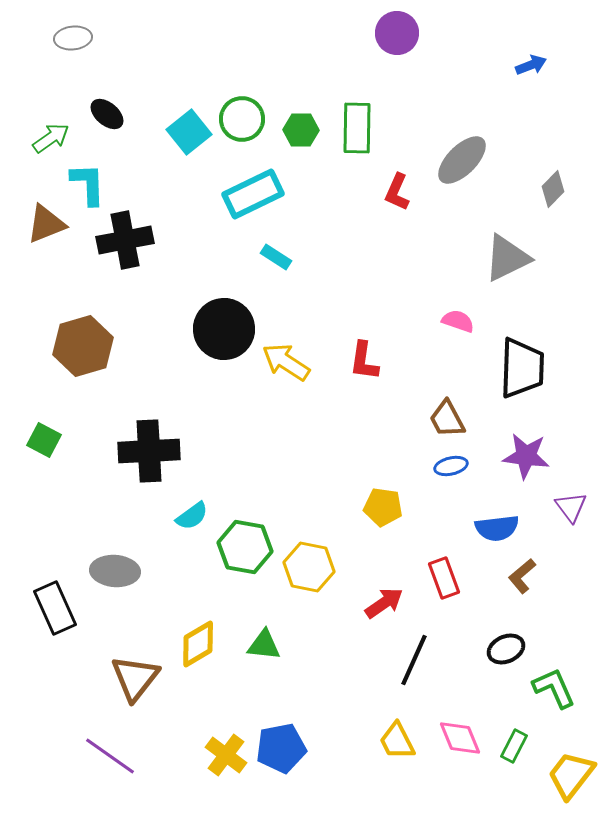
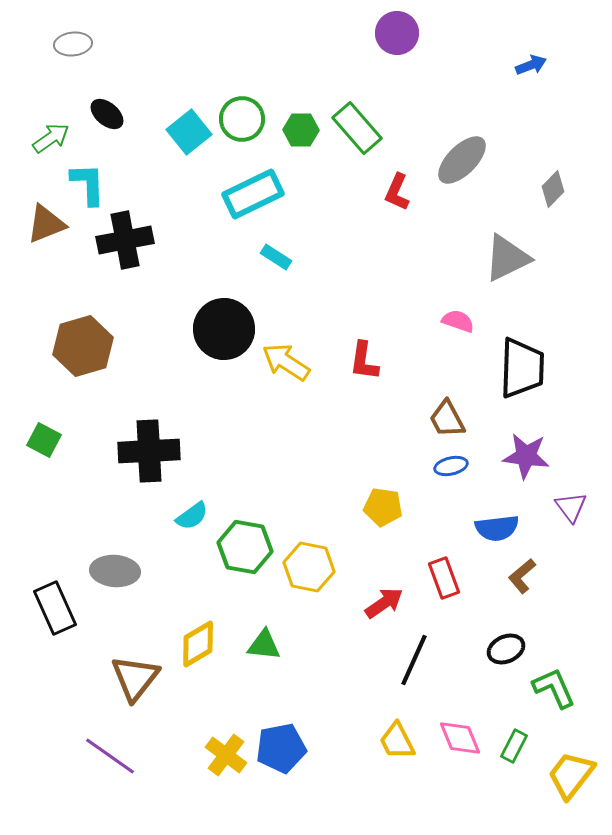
gray ellipse at (73, 38): moved 6 px down
green rectangle at (357, 128): rotated 42 degrees counterclockwise
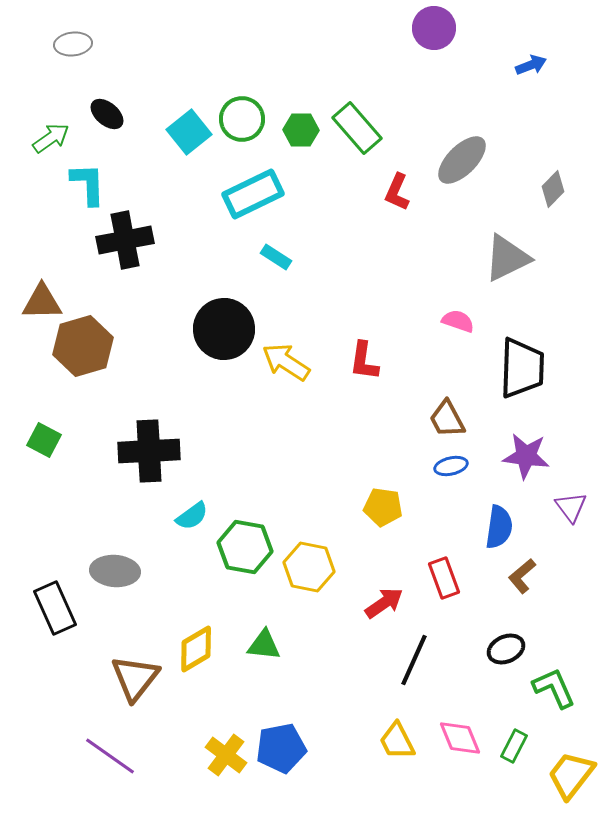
purple circle at (397, 33): moved 37 px right, 5 px up
brown triangle at (46, 224): moved 4 px left, 78 px down; rotated 21 degrees clockwise
blue semicircle at (497, 528): moved 2 px right, 1 px up; rotated 75 degrees counterclockwise
yellow diamond at (198, 644): moved 2 px left, 5 px down
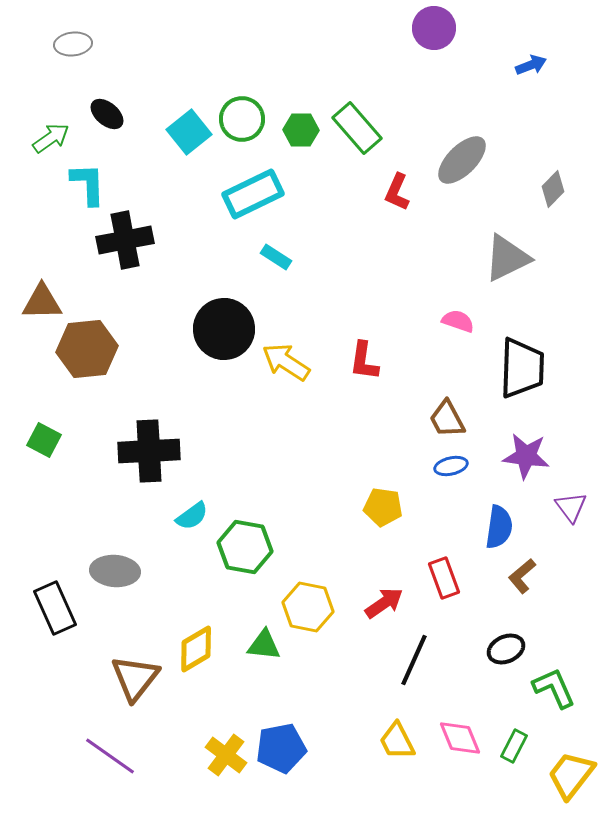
brown hexagon at (83, 346): moved 4 px right, 3 px down; rotated 10 degrees clockwise
yellow hexagon at (309, 567): moved 1 px left, 40 px down
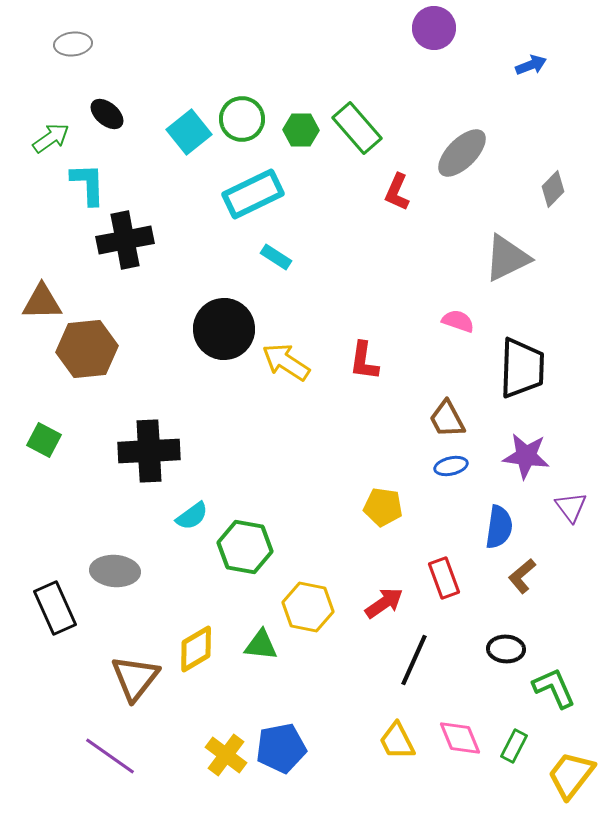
gray ellipse at (462, 160): moved 7 px up
green triangle at (264, 645): moved 3 px left
black ellipse at (506, 649): rotated 27 degrees clockwise
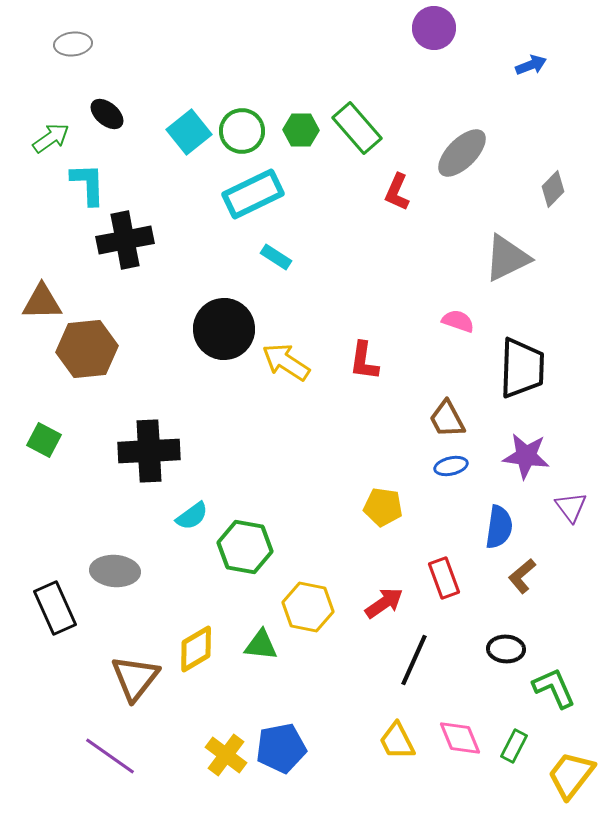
green circle at (242, 119): moved 12 px down
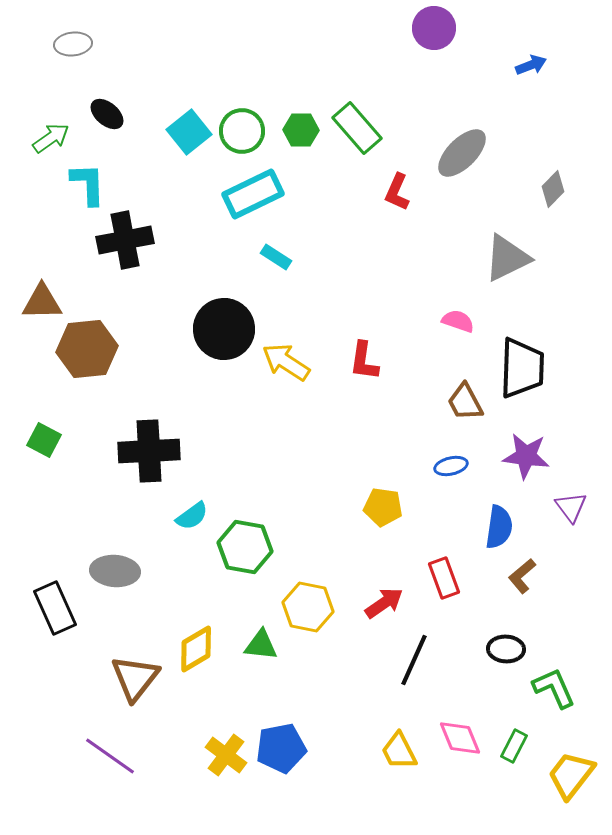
brown trapezoid at (447, 419): moved 18 px right, 17 px up
yellow trapezoid at (397, 741): moved 2 px right, 10 px down
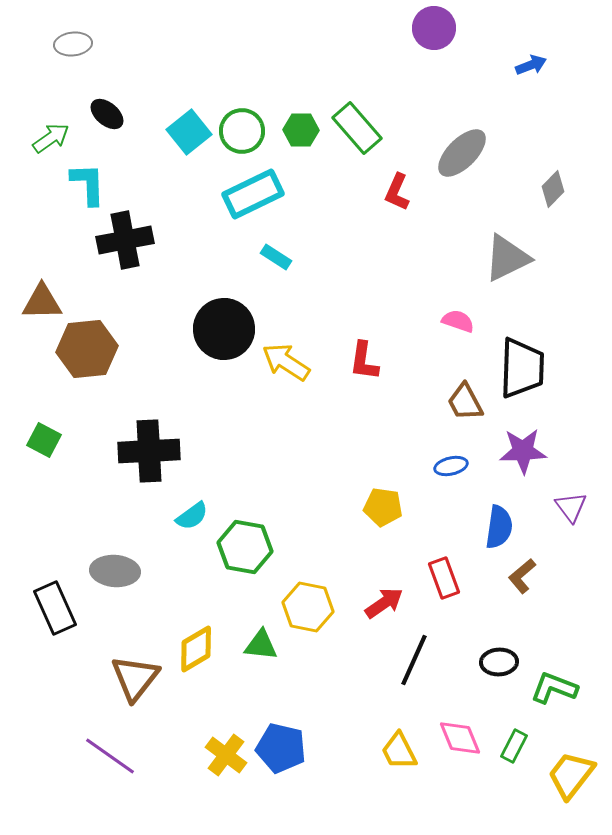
purple star at (526, 456): moved 3 px left, 5 px up; rotated 9 degrees counterclockwise
black ellipse at (506, 649): moved 7 px left, 13 px down; rotated 6 degrees counterclockwise
green L-shape at (554, 688): rotated 45 degrees counterclockwise
blue pentagon at (281, 748): rotated 24 degrees clockwise
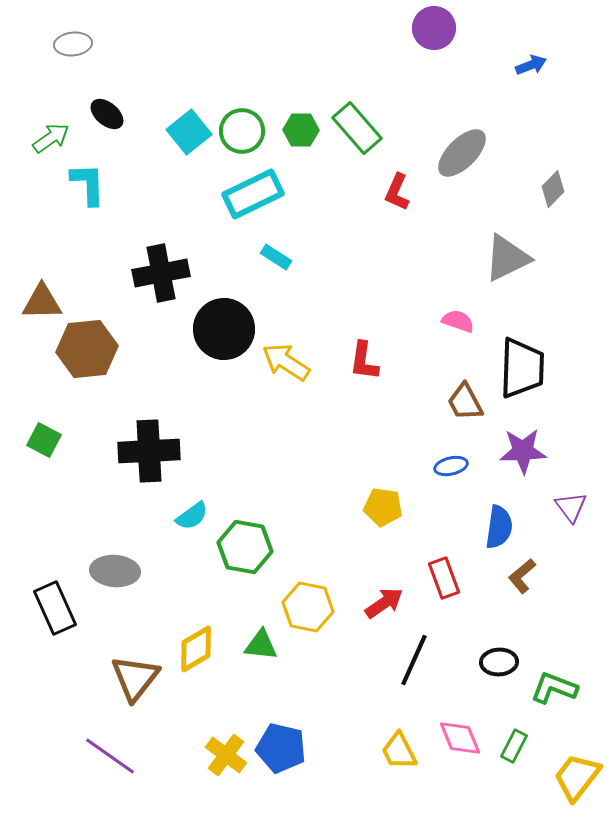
black cross at (125, 240): moved 36 px right, 33 px down
yellow trapezoid at (571, 775): moved 6 px right, 2 px down
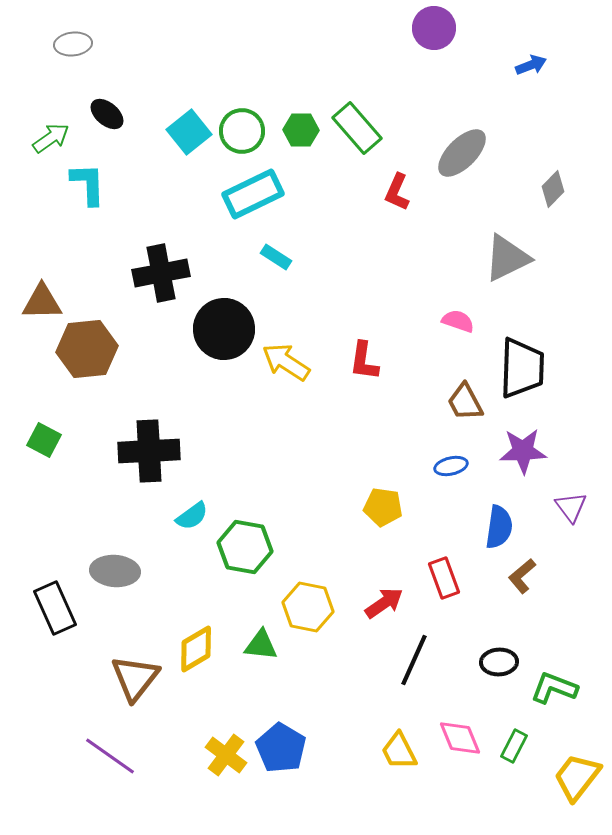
blue pentagon at (281, 748): rotated 18 degrees clockwise
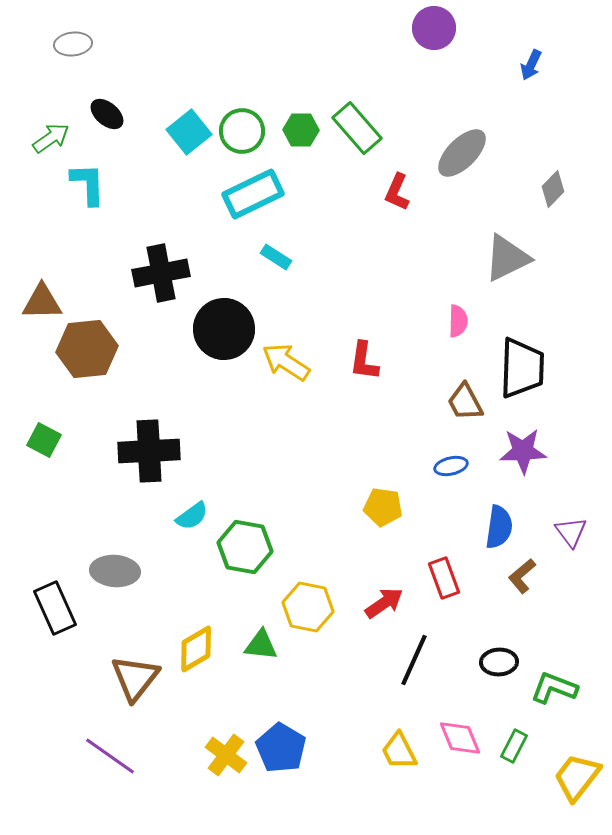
blue arrow at (531, 65): rotated 136 degrees clockwise
pink semicircle at (458, 321): rotated 72 degrees clockwise
purple triangle at (571, 507): moved 25 px down
